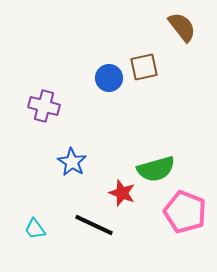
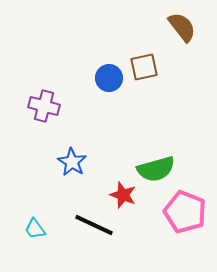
red star: moved 1 px right, 2 px down
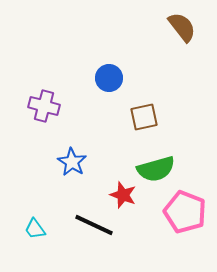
brown square: moved 50 px down
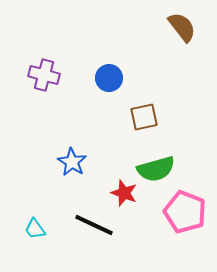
purple cross: moved 31 px up
red star: moved 1 px right, 2 px up
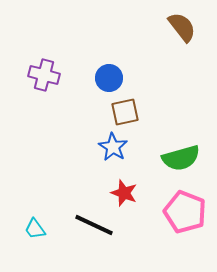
brown square: moved 19 px left, 5 px up
blue star: moved 41 px right, 15 px up
green semicircle: moved 25 px right, 11 px up
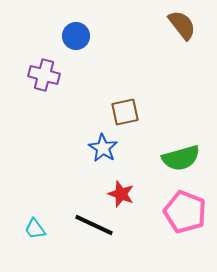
brown semicircle: moved 2 px up
blue circle: moved 33 px left, 42 px up
blue star: moved 10 px left, 1 px down
red star: moved 3 px left, 1 px down
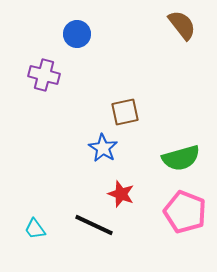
blue circle: moved 1 px right, 2 px up
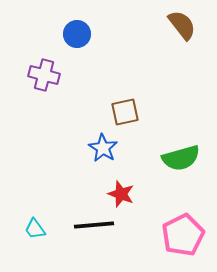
pink pentagon: moved 2 px left, 23 px down; rotated 24 degrees clockwise
black line: rotated 30 degrees counterclockwise
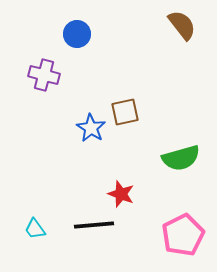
blue star: moved 12 px left, 20 px up
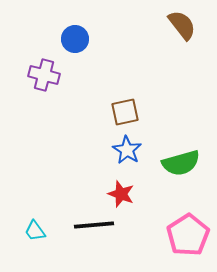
blue circle: moved 2 px left, 5 px down
blue star: moved 36 px right, 22 px down
green semicircle: moved 5 px down
cyan trapezoid: moved 2 px down
pink pentagon: moved 5 px right; rotated 6 degrees counterclockwise
